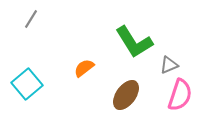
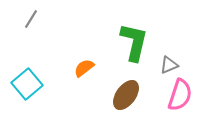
green L-shape: rotated 135 degrees counterclockwise
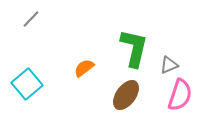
gray line: rotated 12 degrees clockwise
green L-shape: moved 6 px down
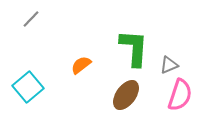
green L-shape: rotated 9 degrees counterclockwise
orange semicircle: moved 3 px left, 3 px up
cyan square: moved 1 px right, 3 px down
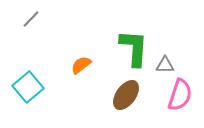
gray triangle: moved 4 px left; rotated 24 degrees clockwise
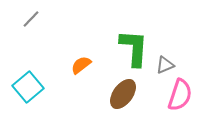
gray triangle: rotated 24 degrees counterclockwise
brown ellipse: moved 3 px left, 1 px up
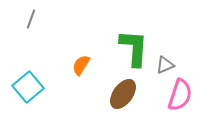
gray line: rotated 24 degrees counterclockwise
orange semicircle: rotated 20 degrees counterclockwise
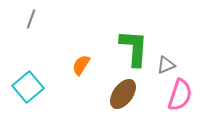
gray triangle: moved 1 px right
